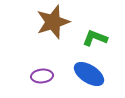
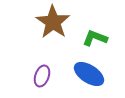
brown star: rotated 20 degrees counterclockwise
purple ellipse: rotated 65 degrees counterclockwise
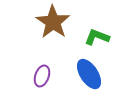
green L-shape: moved 2 px right, 1 px up
blue ellipse: rotated 24 degrees clockwise
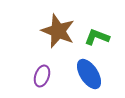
brown star: moved 5 px right, 9 px down; rotated 12 degrees counterclockwise
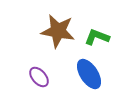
brown star: rotated 12 degrees counterclockwise
purple ellipse: moved 3 px left, 1 px down; rotated 60 degrees counterclockwise
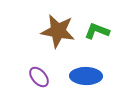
green L-shape: moved 6 px up
blue ellipse: moved 3 px left, 2 px down; rotated 56 degrees counterclockwise
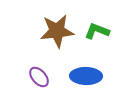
brown star: moved 1 px left; rotated 16 degrees counterclockwise
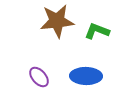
brown star: moved 10 px up
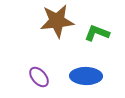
green L-shape: moved 2 px down
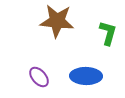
brown star: rotated 12 degrees clockwise
green L-shape: moved 11 px right; rotated 85 degrees clockwise
